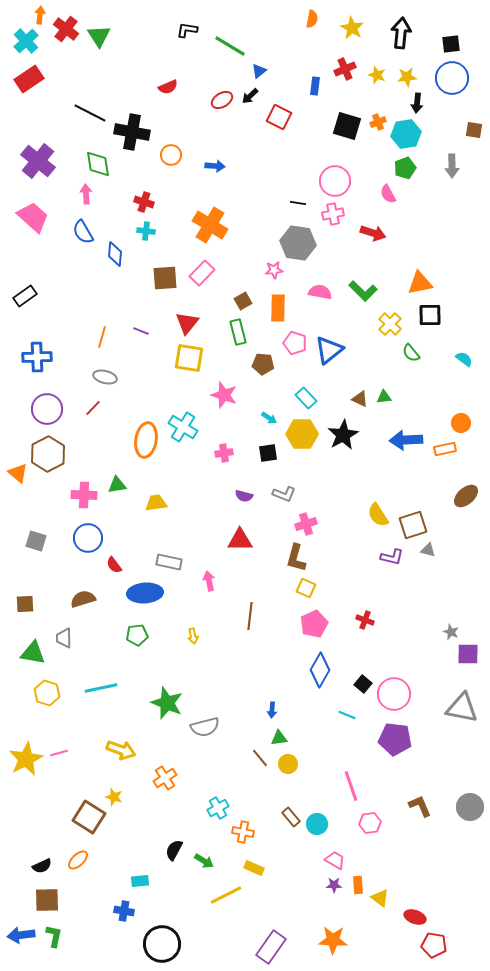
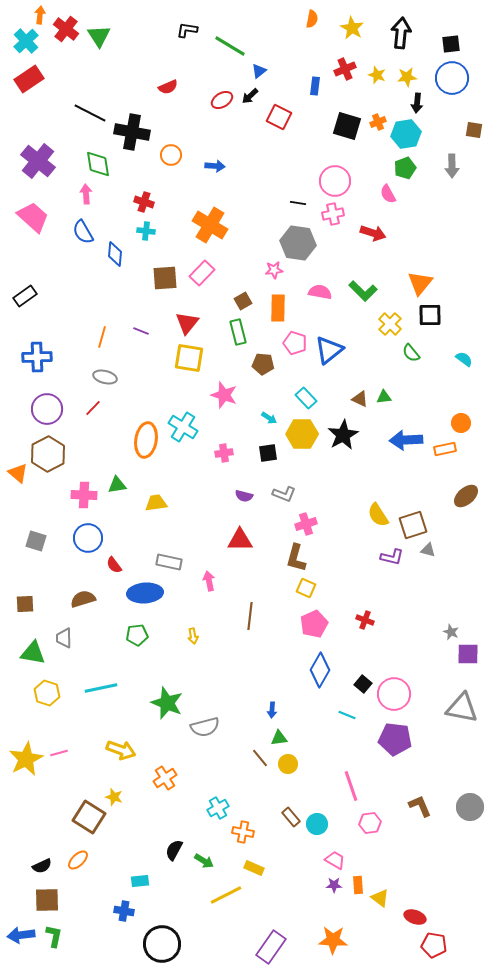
orange triangle at (420, 283): rotated 40 degrees counterclockwise
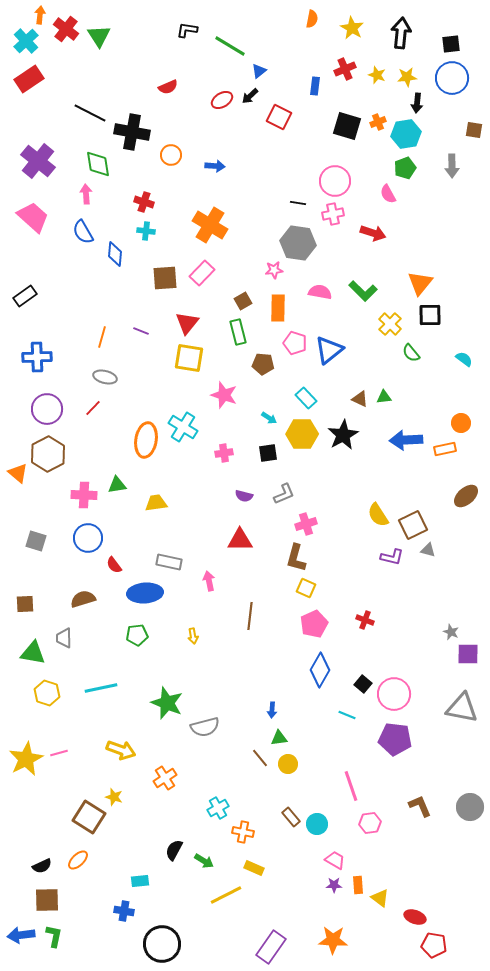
gray L-shape at (284, 494): rotated 45 degrees counterclockwise
brown square at (413, 525): rotated 8 degrees counterclockwise
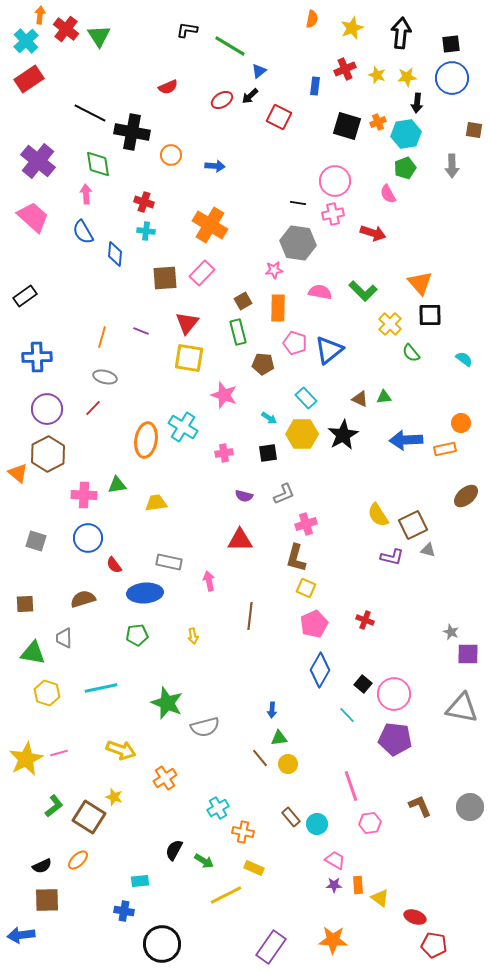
yellow star at (352, 28): rotated 20 degrees clockwise
orange triangle at (420, 283): rotated 20 degrees counterclockwise
cyan line at (347, 715): rotated 24 degrees clockwise
green L-shape at (54, 936): moved 130 px up; rotated 40 degrees clockwise
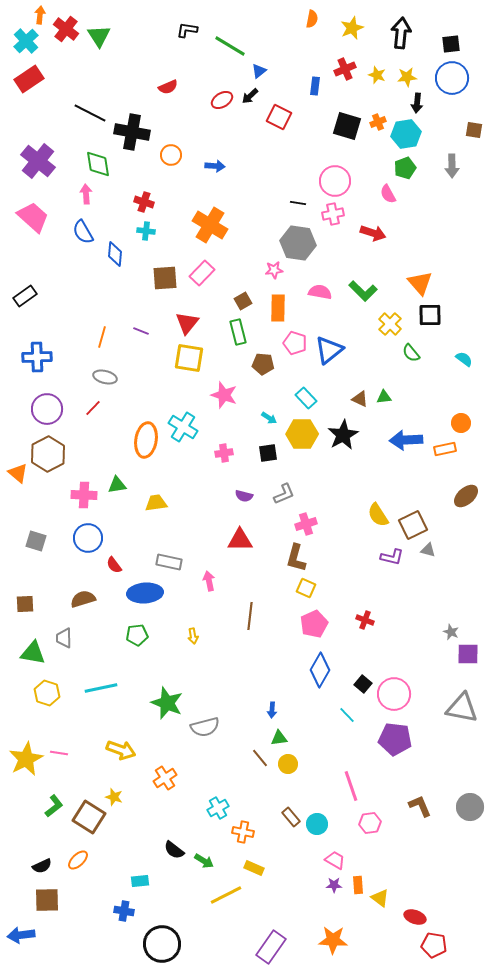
pink line at (59, 753): rotated 24 degrees clockwise
black semicircle at (174, 850): rotated 80 degrees counterclockwise
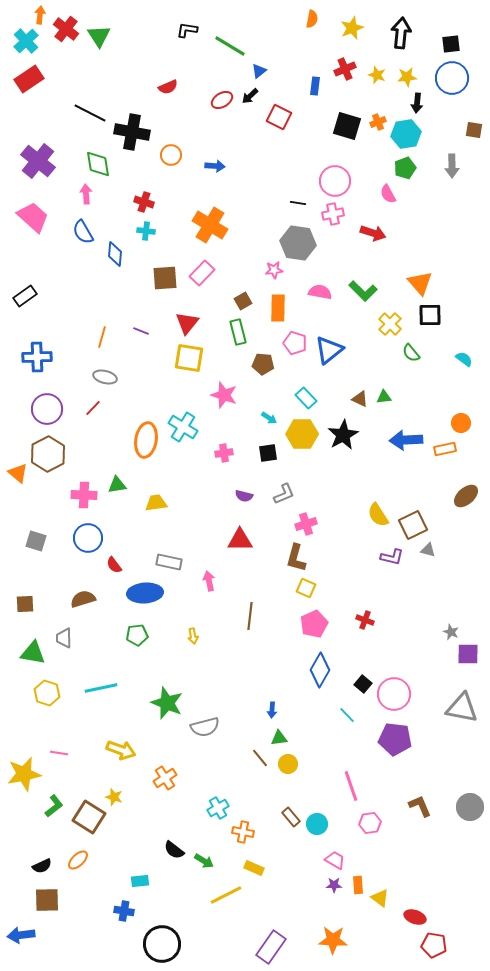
yellow star at (26, 759): moved 2 px left, 15 px down; rotated 16 degrees clockwise
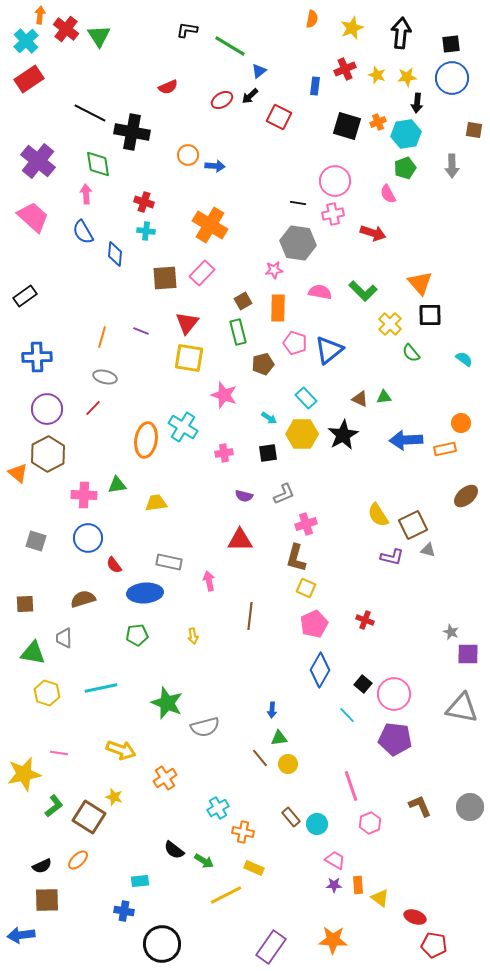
orange circle at (171, 155): moved 17 px right
brown pentagon at (263, 364): rotated 20 degrees counterclockwise
pink hexagon at (370, 823): rotated 15 degrees counterclockwise
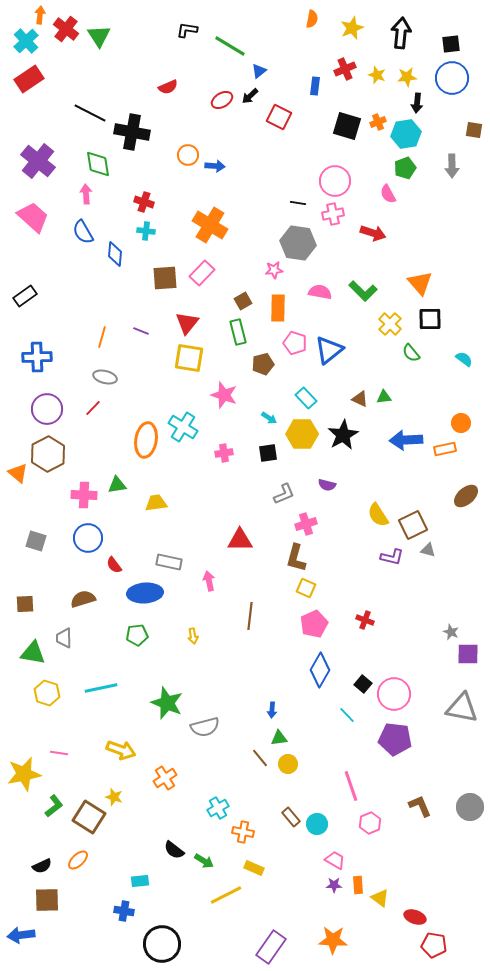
black square at (430, 315): moved 4 px down
purple semicircle at (244, 496): moved 83 px right, 11 px up
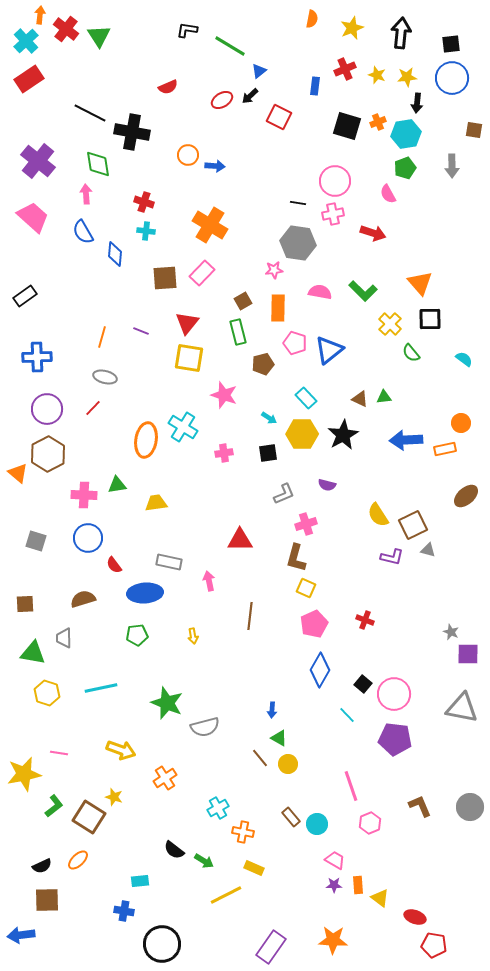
green triangle at (279, 738): rotated 36 degrees clockwise
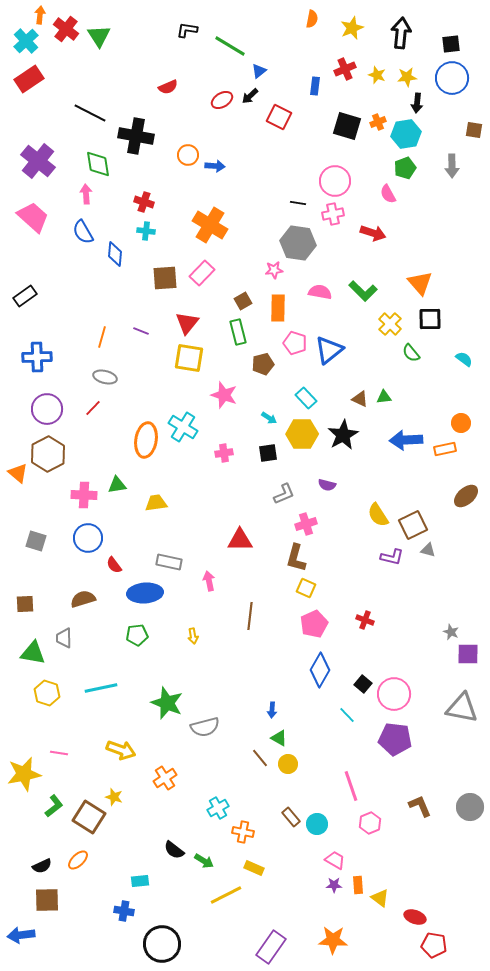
black cross at (132, 132): moved 4 px right, 4 px down
